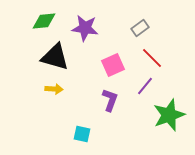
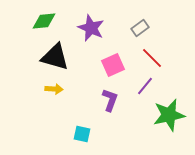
purple star: moved 6 px right; rotated 16 degrees clockwise
green star: rotated 8 degrees clockwise
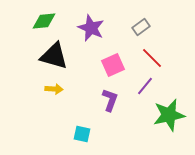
gray rectangle: moved 1 px right, 1 px up
black triangle: moved 1 px left, 1 px up
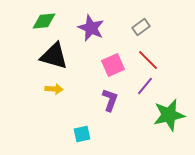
red line: moved 4 px left, 2 px down
cyan square: rotated 24 degrees counterclockwise
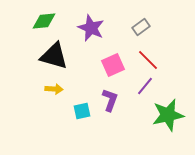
green star: moved 1 px left
cyan square: moved 23 px up
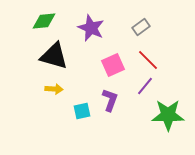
green star: rotated 12 degrees clockwise
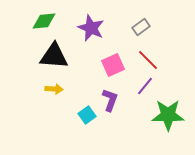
black triangle: rotated 12 degrees counterclockwise
cyan square: moved 5 px right, 4 px down; rotated 24 degrees counterclockwise
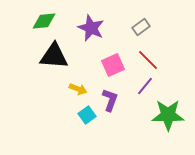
yellow arrow: moved 24 px right; rotated 18 degrees clockwise
